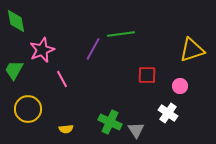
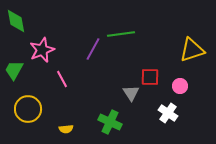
red square: moved 3 px right, 2 px down
gray triangle: moved 5 px left, 37 px up
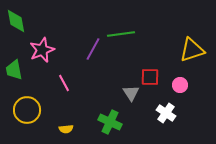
green trapezoid: rotated 40 degrees counterclockwise
pink line: moved 2 px right, 4 px down
pink circle: moved 1 px up
yellow circle: moved 1 px left, 1 px down
white cross: moved 2 px left
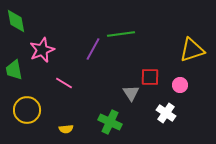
pink line: rotated 30 degrees counterclockwise
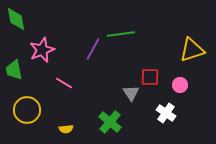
green diamond: moved 2 px up
green cross: rotated 15 degrees clockwise
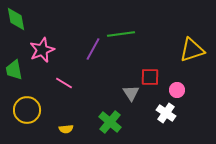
pink circle: moved 3 px left, 5 px down
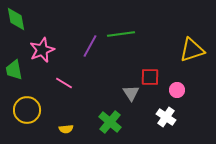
purple line: moved 3 px left, 3 px up
white cross: moved 4 px down
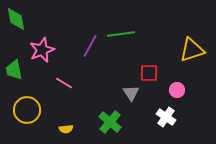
red square: moved 1 px left, 4 px up
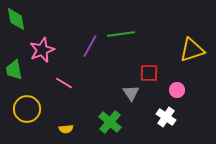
yellow circle: moved 1 px up
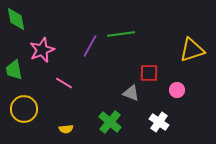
gray triangle: rotated 36 degrees counterclockwise
yellow circle: moved 3 px left
white cross: moved 7 px left, 5 px down
